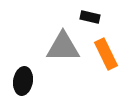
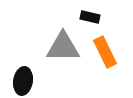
orange rectangle: moved 1 px left, 2 px up
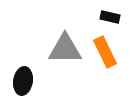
black rectangle: moved 20 px right
gray triangle: moved 2 px right, 2 px down
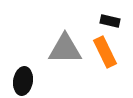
black rectangle: moved 4 px down
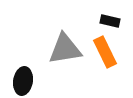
gray triangle: rotated 9 degrees counterclockwise
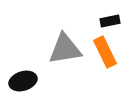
black rectangle: rotated 24 degrees counterclockwise
black ellipse: rotated 64 degrees clockwise
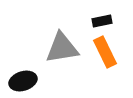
black rectangle: moved 8 px left
gray triangle: moved 3 px left, 1 px up
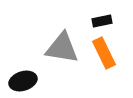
gray triangle: rotated 18 degrees clockwise
orange rectangle: moved 1 px left, 1 px down
